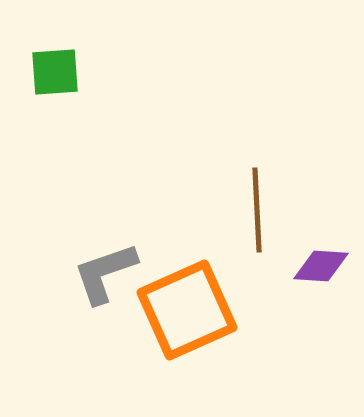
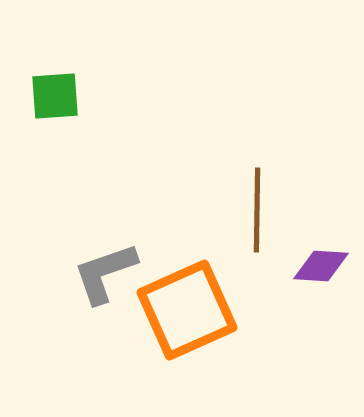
green square: moved 24 px down
brown line: rotated 4 degrees clockwise
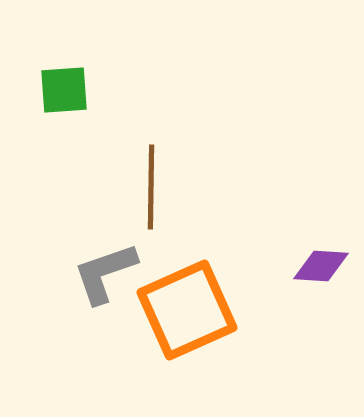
green square: moved 9 px right, 6 px up
brown line: moved 106 px left, 23 px up
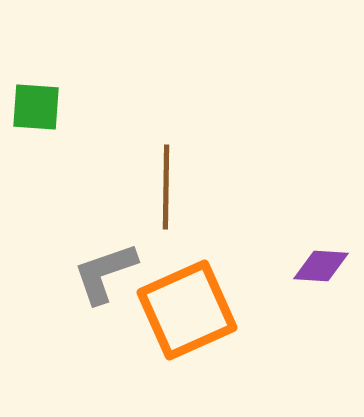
green square: moved 28 px left, 17 px down; rotated 8 degrees clockwise
brown line: moved 15 px right
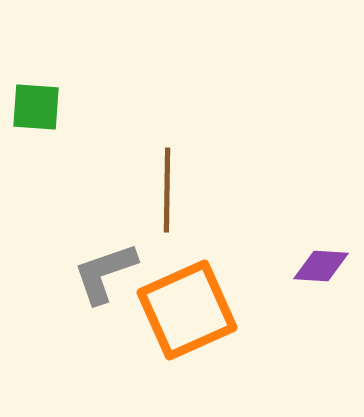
brown line: moved 1 px right, 3 px down
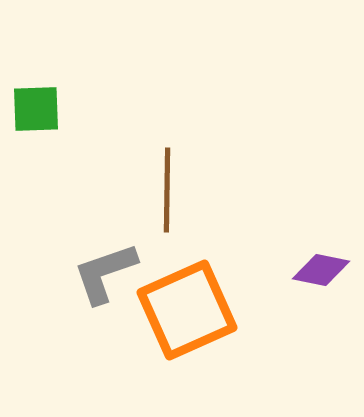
green square: moved 2 px down; rotated 6 degrees counterclockwise
purple diamond: moved 4 px down; rotated 8 degrees clockwise
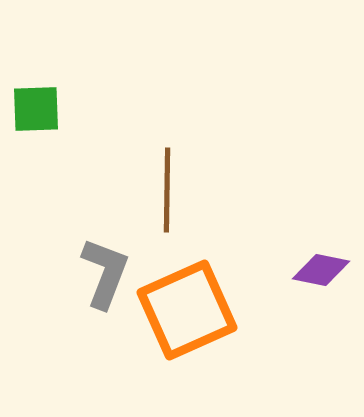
gray L-shape: rotated 130 degrees clockwise
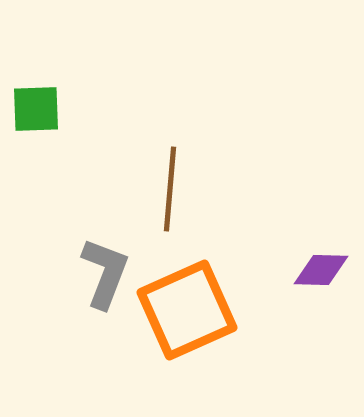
brown line: moved 3 px right, 1 px up; rotated 4 degrees clockwise
purple diamond: rotated 10 degrees counterclockwise
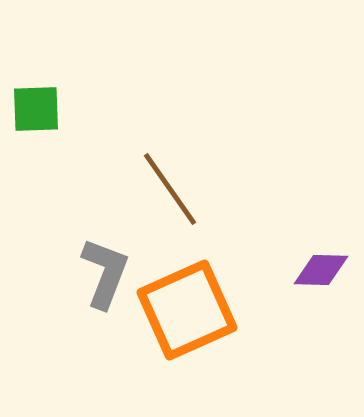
brown line: rotated 40 degrees counterclockwise
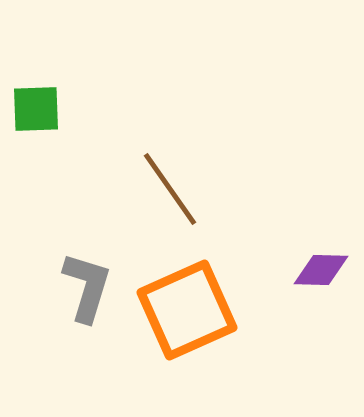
gray L-shape: moved 18 px left, 14 px down; rotated 4 degrees counterclockwise
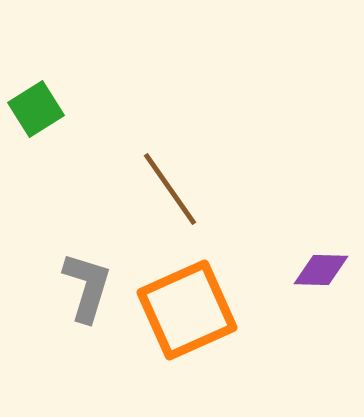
green square: rotated 30 degrees counterclockwise
